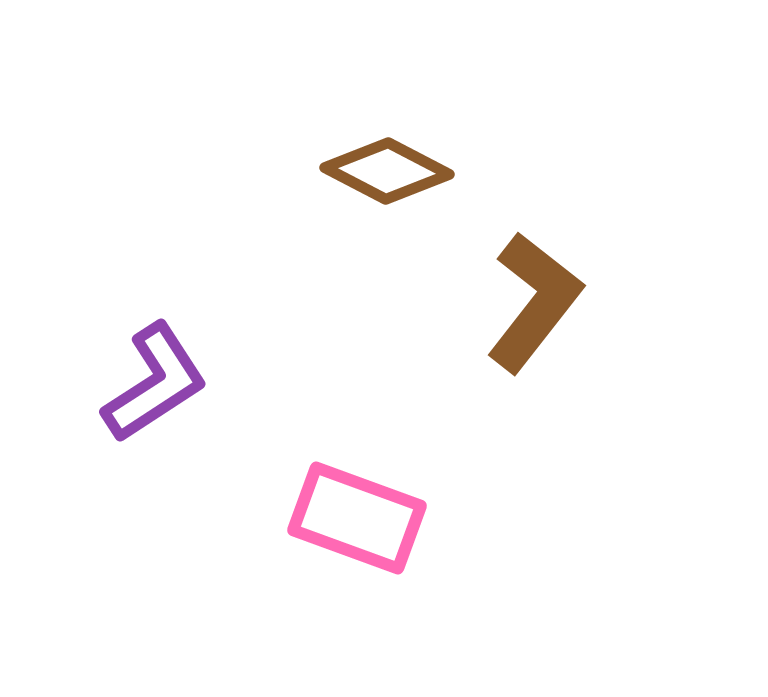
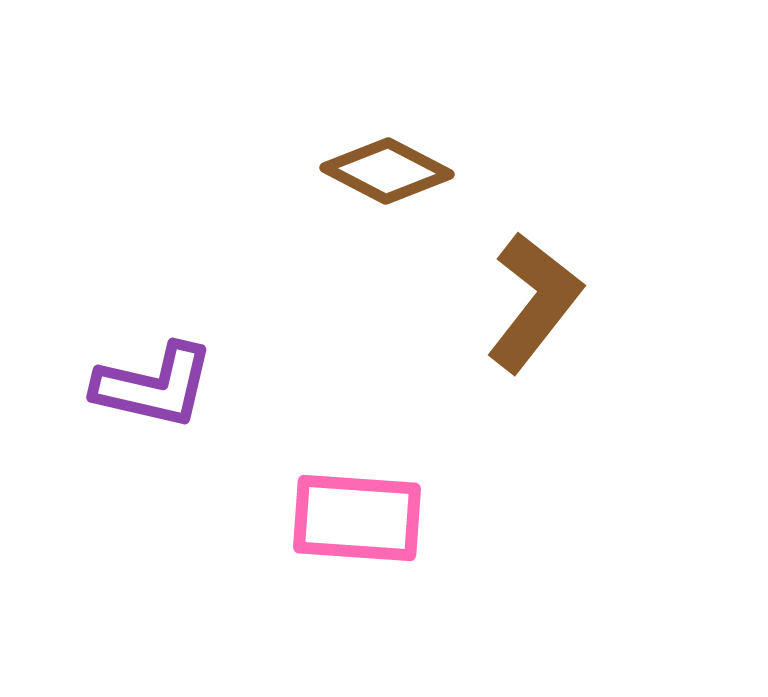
purple L-shape: moved 1 px left, 3 px down; rotated 46 degrees clockwise
pink rectangle: rotated 16 degrees counterclockwise
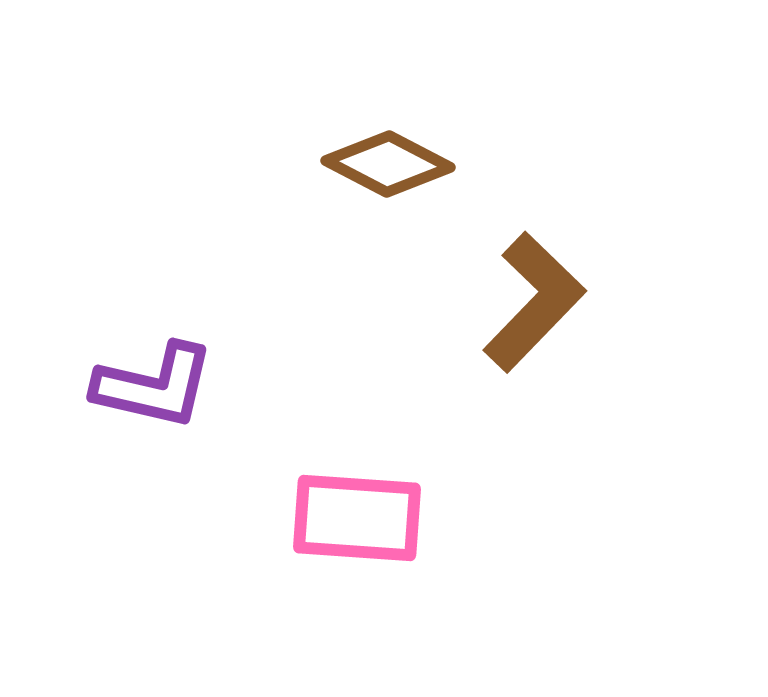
brown diamond: moved 1 px right, 7 px up
brown L-shape: rotated 6 degrees clockwise
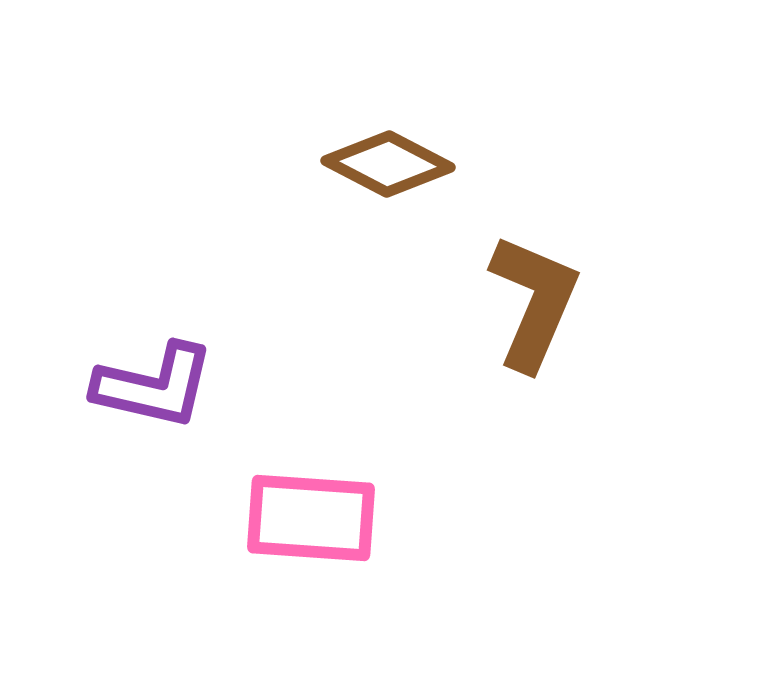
brown L-shape: rotated 21 degrees counterclockwise
pink rectangle: moved 46 px left
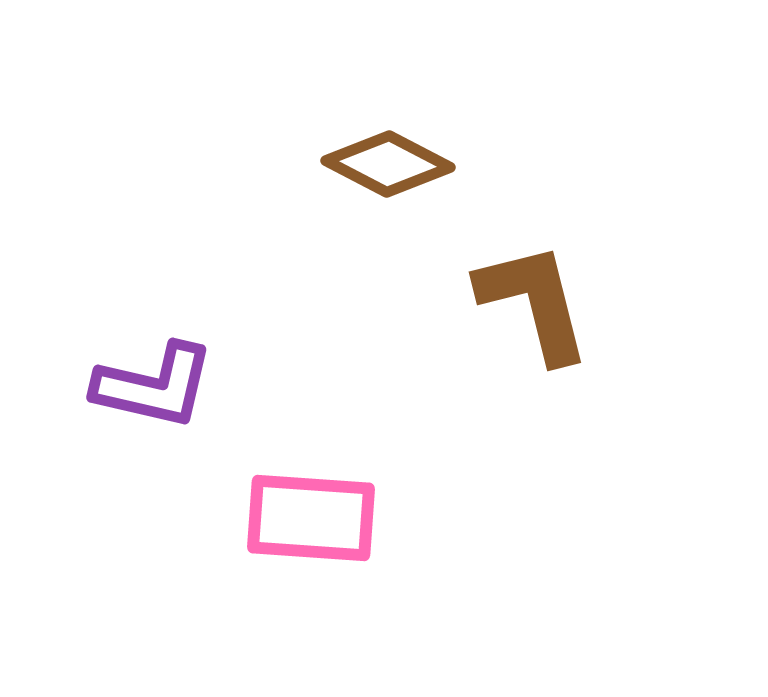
brown L-shape: rotated 37 degrees counterclockwise
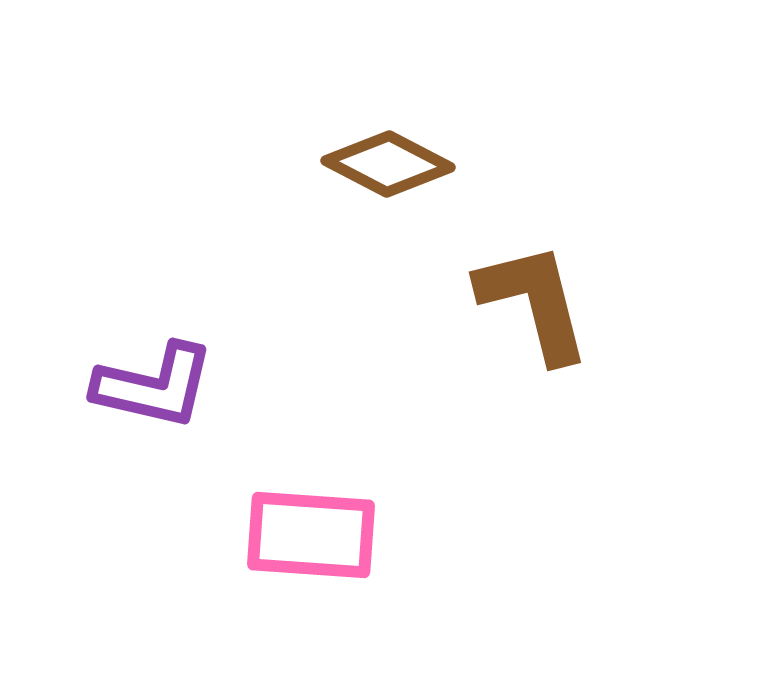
pink rectangle: moved 17 px down
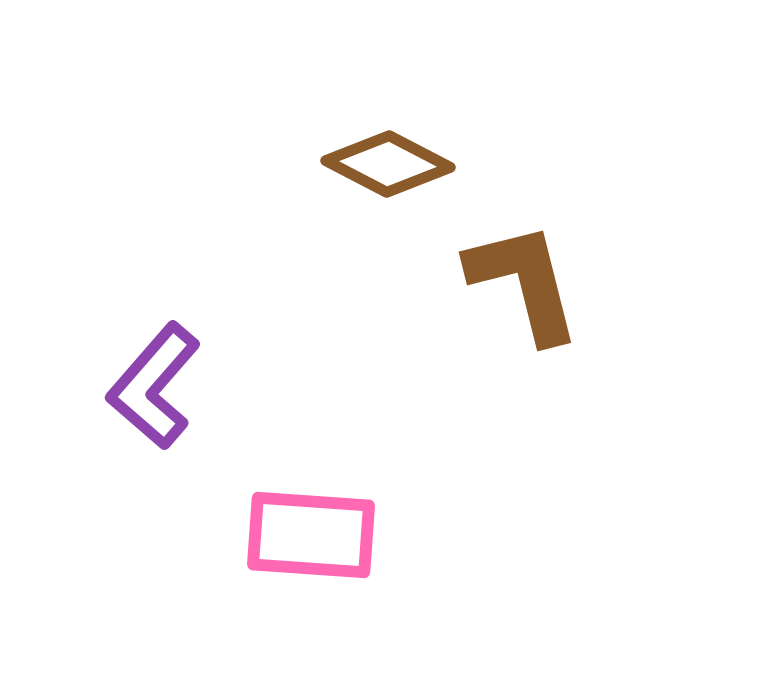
brown L-shape: moved 10 px left, 20 px up
purple L-shape: rotated 118 degrees clockwise
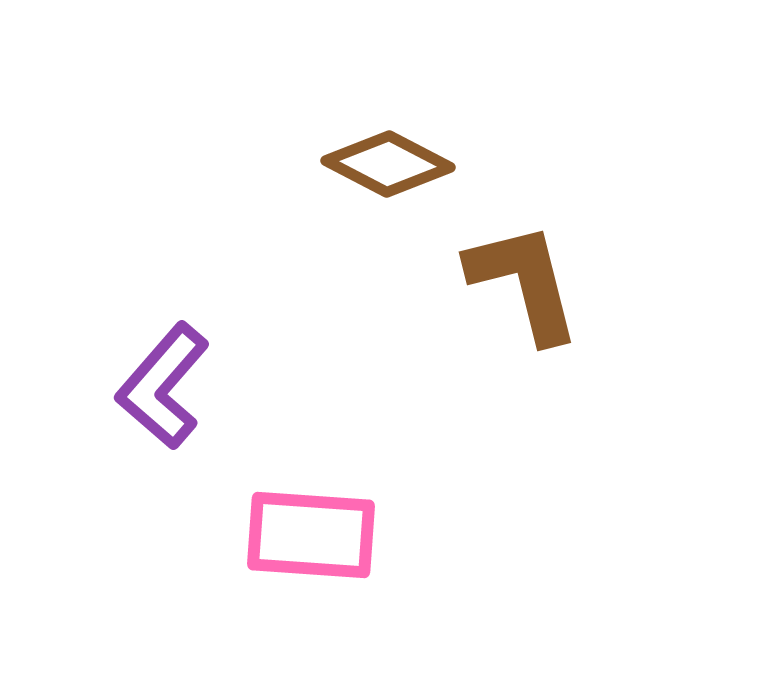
purple L-shape: moved 9 px right
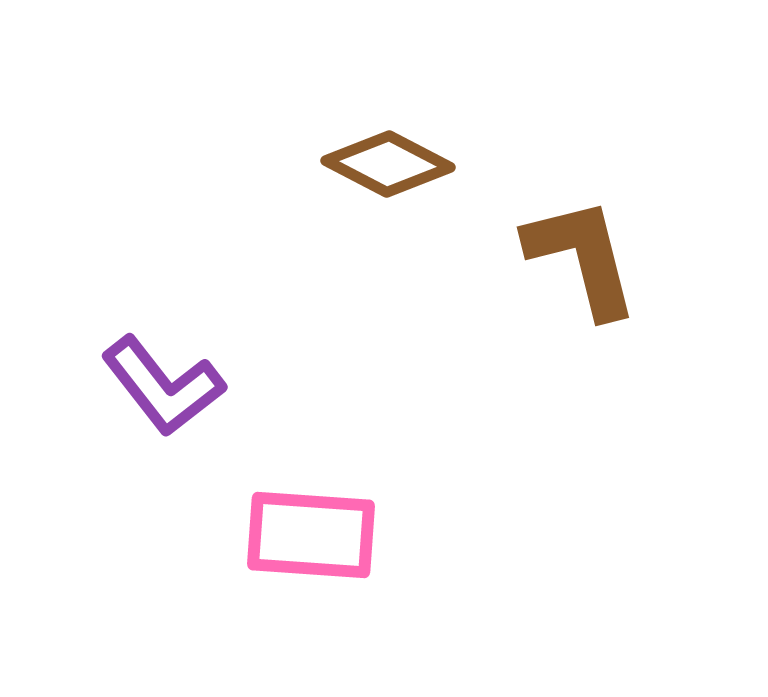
brown L-shape: moved 58 px right, 25 px up
purple L-shape: rotated 79 degrees counterclockwise
